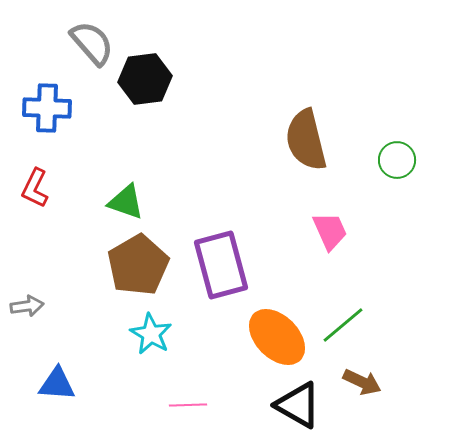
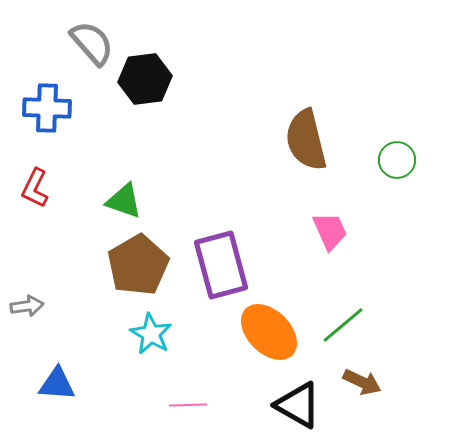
green triangle: moved 2 px left, 1 px up
orange ellipse: moved 8 px left, 5 px up
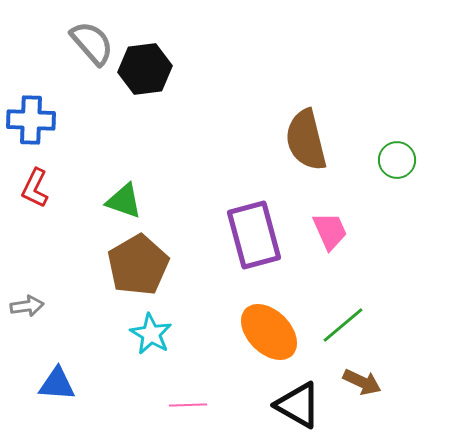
black hexagon: moved 10 px up
blue cross: moved 16 px left, 12 px down
purple rectangle: moved 33 px right, 30 px up
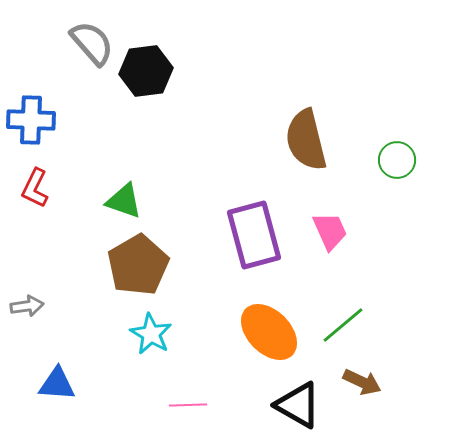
black hexagon: moved 1 px right, 2 px down
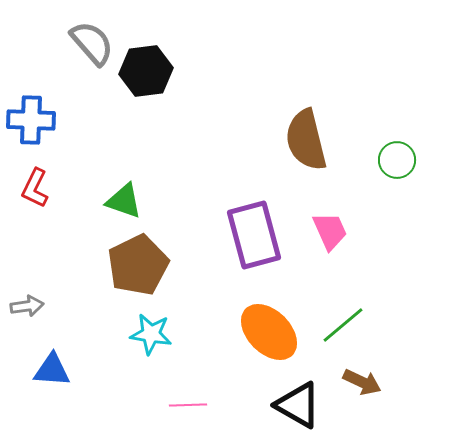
brown pentagon: rotated 4 degrees clockwise
cyan star: rotated 21 degrees counterclockwise
blue triangle: moved 5 px left, 14 px up
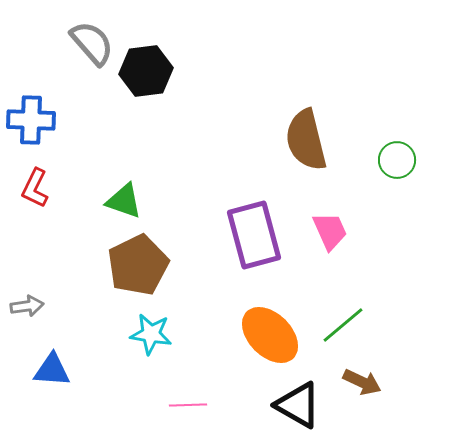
orange ellipse: moved 1 px right, 3 px down
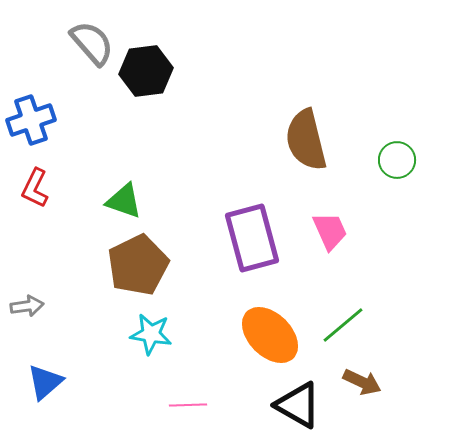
blue cross: rotated 21 degrees counterclockwise
purple rectangle: moved 2 px left, 3 px down
blue triangle: moved 7 px left, 12 px down; rotated 45 degrees counterclockwise
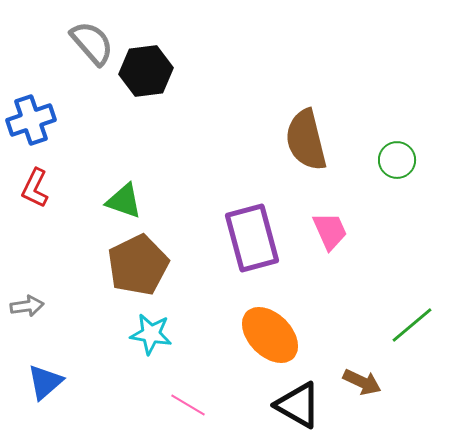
green line: moved 69 px right
pink line: rotated 33 degrees clockwise
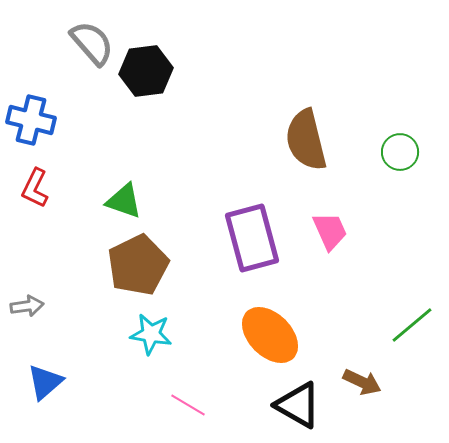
blue cross: rotated 33 degrees clockwise
green circle: moved 3 px right, 8 px up
